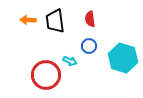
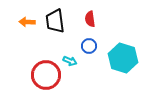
orange arrow: moved 1 px left, 2 px down
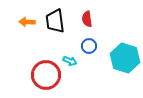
red semicircle: moved 3 px left
cyan hexagon: moved 2 px right
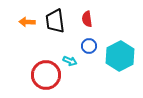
cyan hexagon: moved 5 px left, 2 px up; rotated 16 degrees clockwise
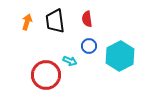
orange arrow: rotated 105 degrees clockwise
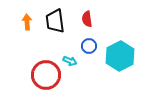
orange arrow: rotated 21 degrees counterclockwise
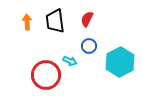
red semicircle: rotated 35 degrees clockwise
cyan hexagon: moved 6 px down
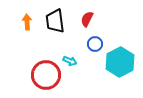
blue circle: moved 6 px right, 2 px up
